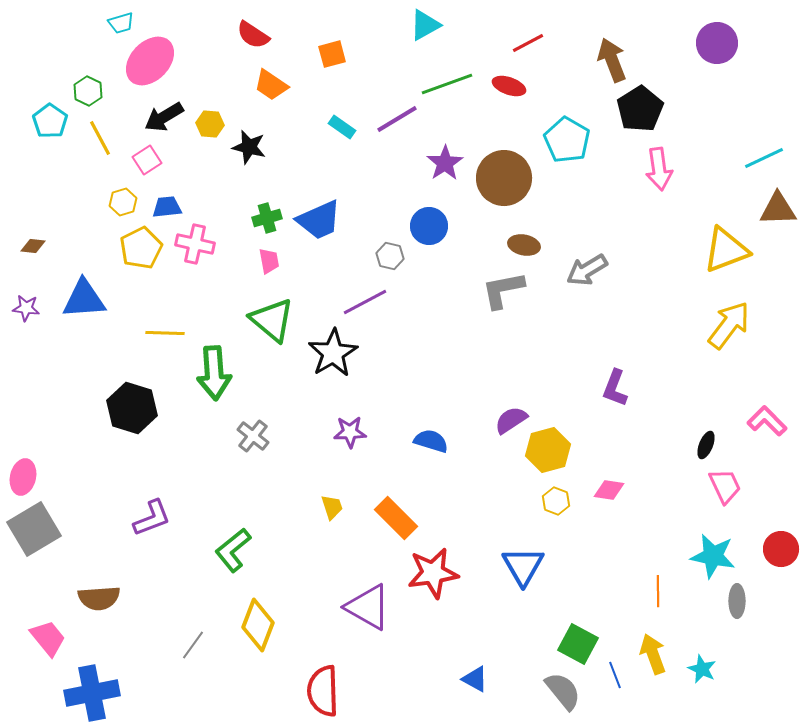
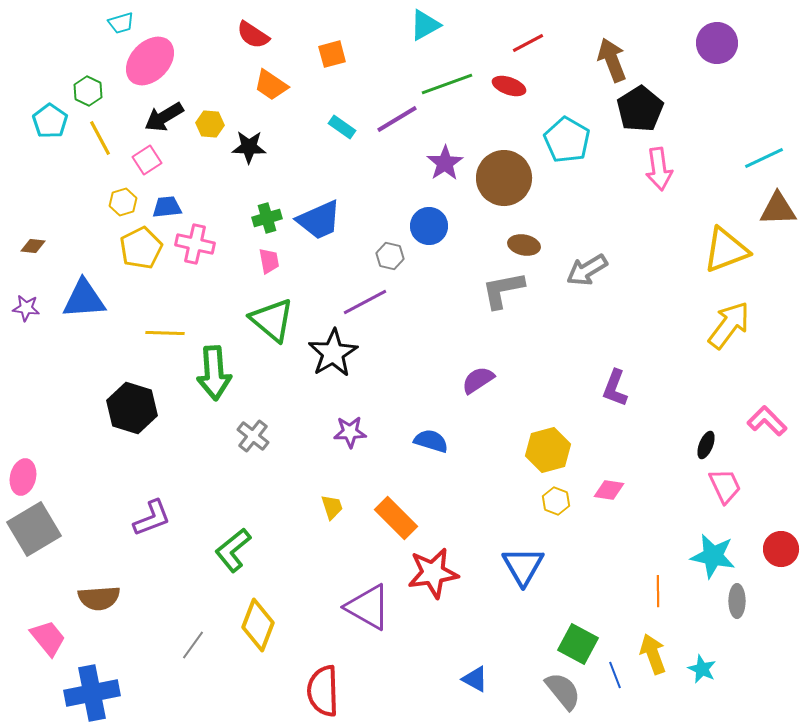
black star at (249, 147): rotated 12 degrees counterclockwise
purple semicircle at (511, 420): moved 33 px left, 40 px up
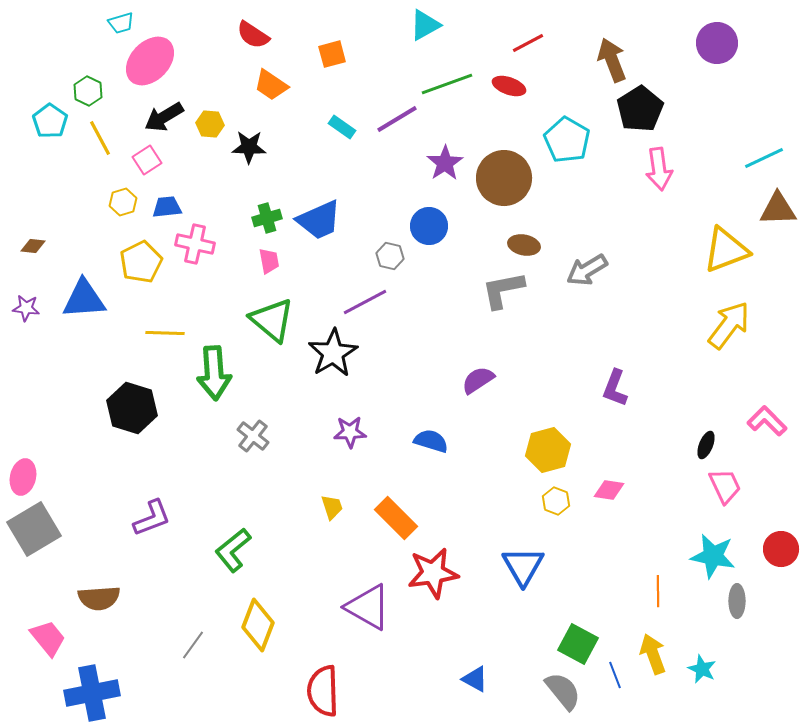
yellow pentagon at (141, 248): moved 14 px down
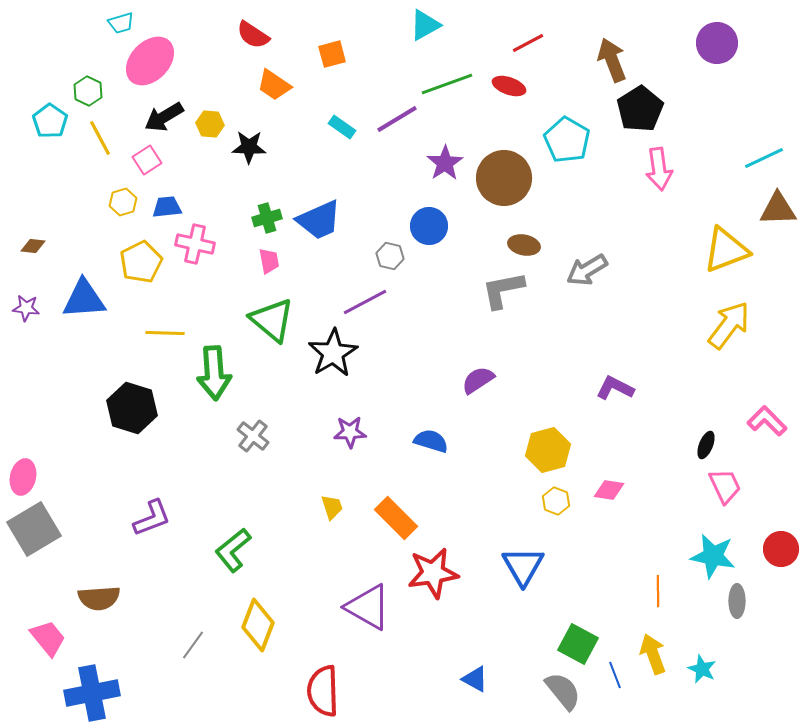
orange trapezoid at (271, 85): moved 3 px right
purple L-shape at (615, 388): rotated 96 degrees clockwise
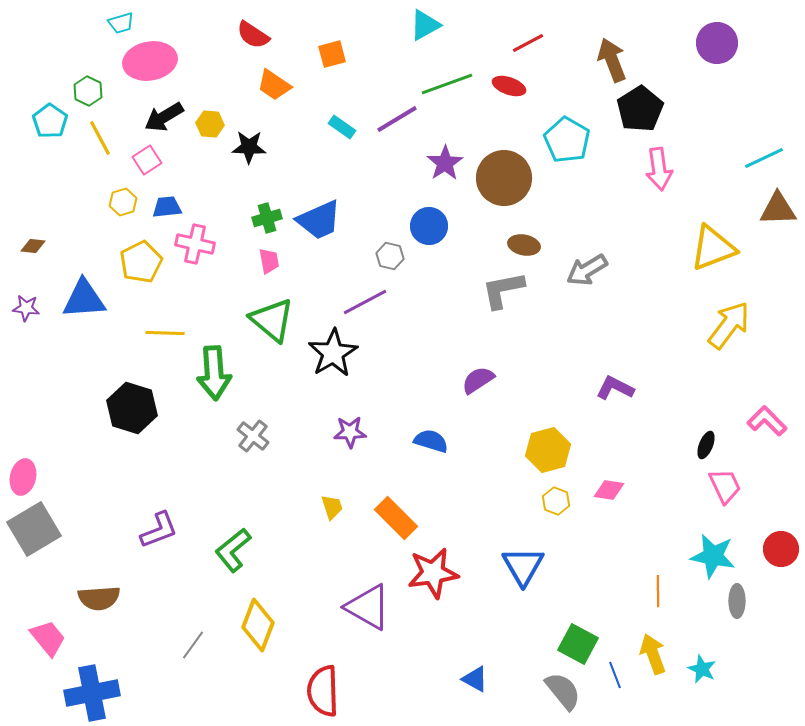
pink ellipse at (150, 61): rotated 36 degrees clockwise
yellow triangle at (726, 250): moved 13 px left, 2 px up
purple L-shape at (152, 518): moved 7 px right, 12 px down
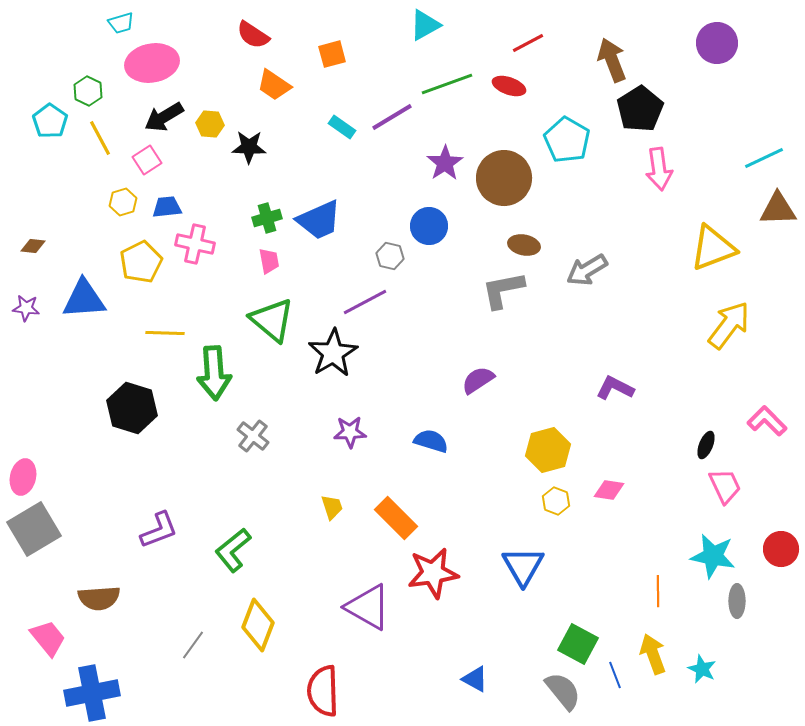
pink ellipse at (150, 61): moved 2 px right, 2 px down
purple line at (397, 119): moved 5 px left, 2 px up
